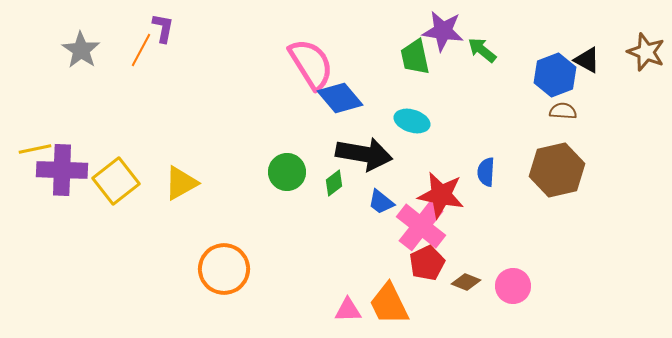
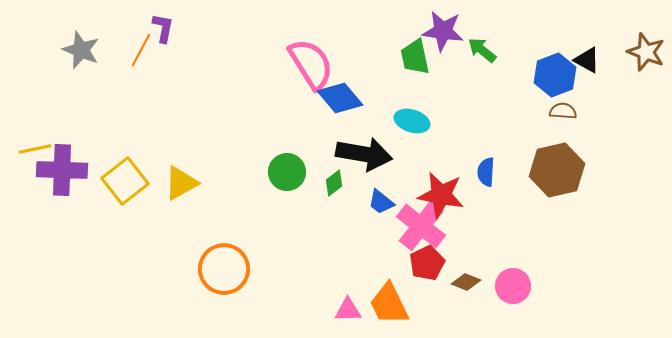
gray star: rotated 12 degrees counterclockwise
yellow square: moved 9 px right
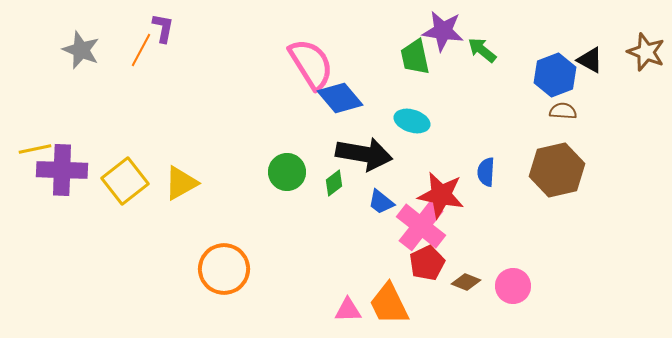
black triangle: moved 3 px right
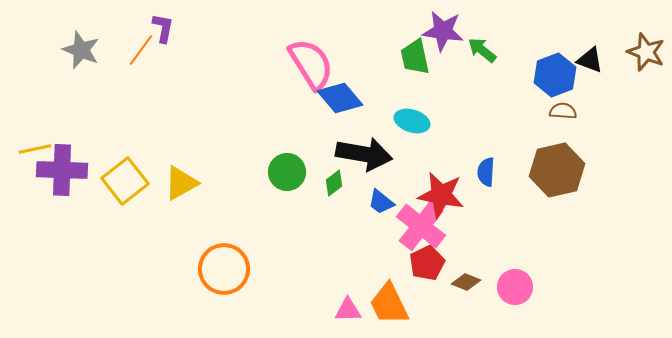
orange line: rotated 8 degrees clockwise
black triangle: rotated 8 degrees counterclockwise
pink circle: moved 2 px right, 1 px down
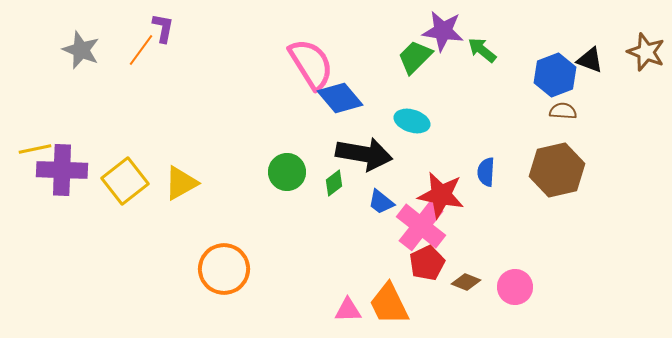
green trapezoid: rotated 57 degrees clockwise
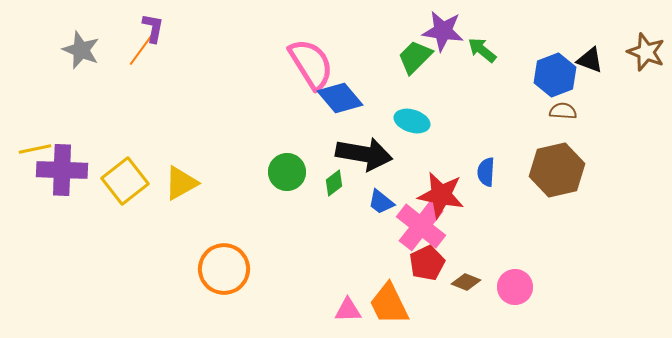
purple L-shape: moved 10 px left
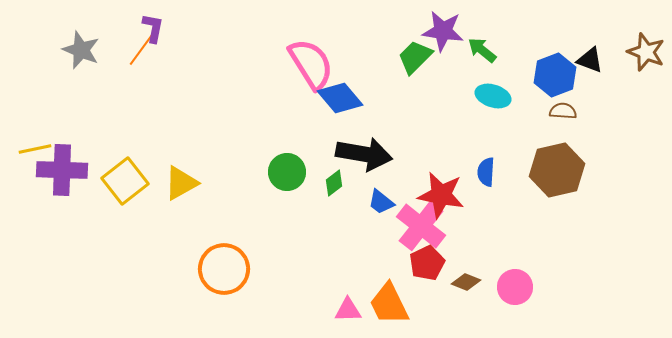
cyan ellipse: moved 81 px right, 25 px up
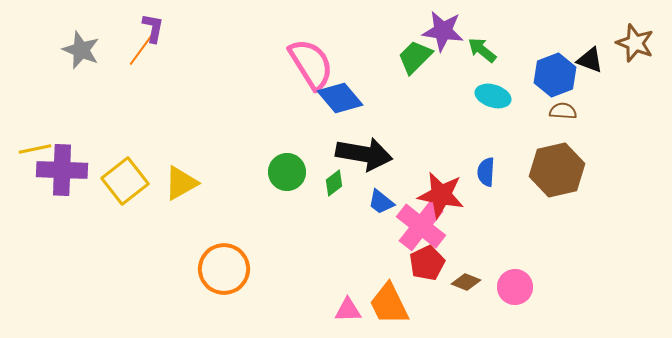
brown star: moved 11 px left, 9 px up
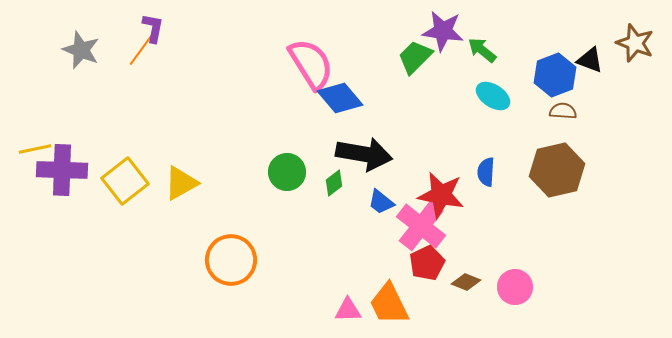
cyan ellipse: rotated 16 degrees clockwise
orange circle: moved 7 px right, 9 px up
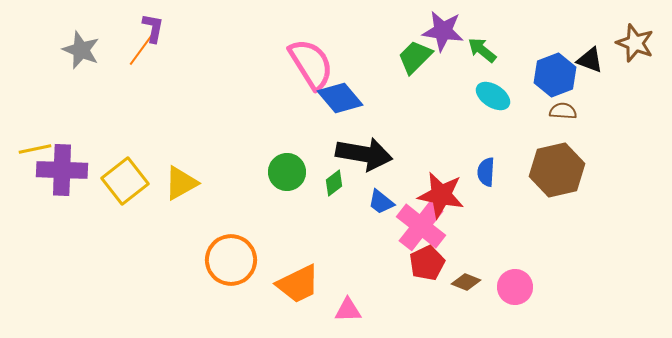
orange trapezoid: moved 91 px left, 20 px up; rotated 90 degrees counterclockwise
